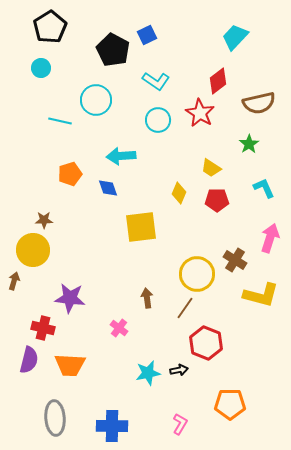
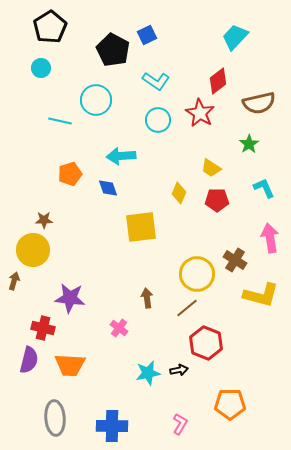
pink arrow at (270, 238): rotated 28 degrees counterclockwise
brown line at (185, 308): moved 2 px right; rotated 15 degrees clockwise
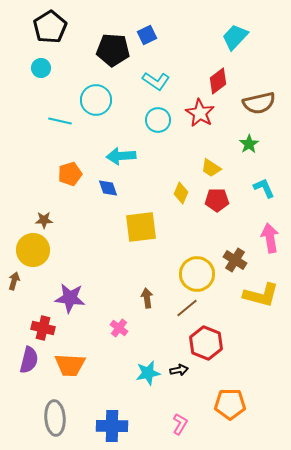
black pentagon at (113, 50): rotated 24 degrees counterclockwise
yellow diamond at (179, 193): moved 2 px right
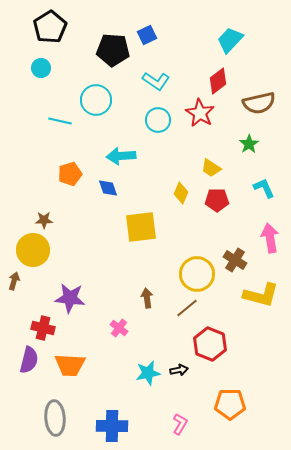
cyan trapezoid at (235, 37): moved 5 px left, 3 px down
red hexagon at (206, 343): moved 4 px right, 1 px down
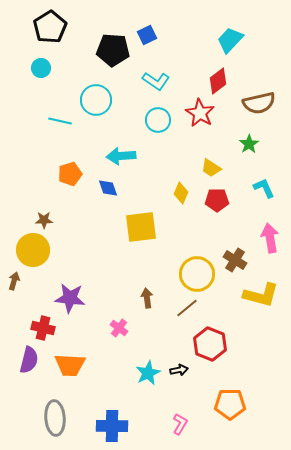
cyan star at (148, 373): rotated 15 degrees counterclockwise
